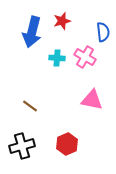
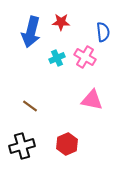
red star: moved 1 px left, 1 px down; rotated 18 degrees clockwise
blue arrow: moved 1 px left
cyan cross: rotated 28 degrees counterclockwise
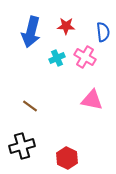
red star: moved 5 px right, 4 px down
red hexagon: moved 14 px down; rotated 10 degrees counterclockwise
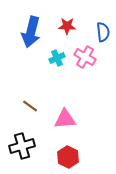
red star: moved 1 px right
pink triangle: moved 27 px left, 19 px down; rotated 15 degrees counterclockwise
red hexagon: moved 1 px right, 1 px up
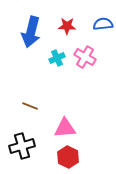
blue semicircle: moved 8 px up; rotated 90 degrees counterclockwise
brown line: rotated 14 degrees counterclockwise
pink triangle: moved 9 px down
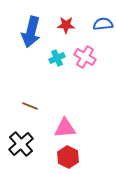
red star: moved 1 px left, 1 px up
black cross: moved 1 px left, 2 px up; rotated 25 degrees counterclockwise
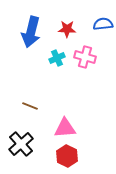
red star: moved 1 px right, 4 px down
pink cross: rotated 15 degrees counterclockwise
red hexagon: moved 1 px left, 1 px up
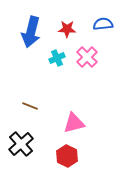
pink cross: moved 2 px right; rotated 30 degrees clockwise
pink triangle: moved 9 px right, 5 px up; rotated 10 degrees counterclockwise
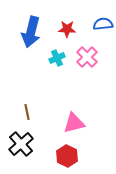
brown line: moved 3 px left, 6 px down; rotated 56 degrees clockwise
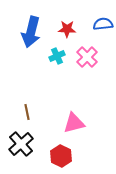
cyan cross: moved 2 px up
red hexagon: moved 6 px left
